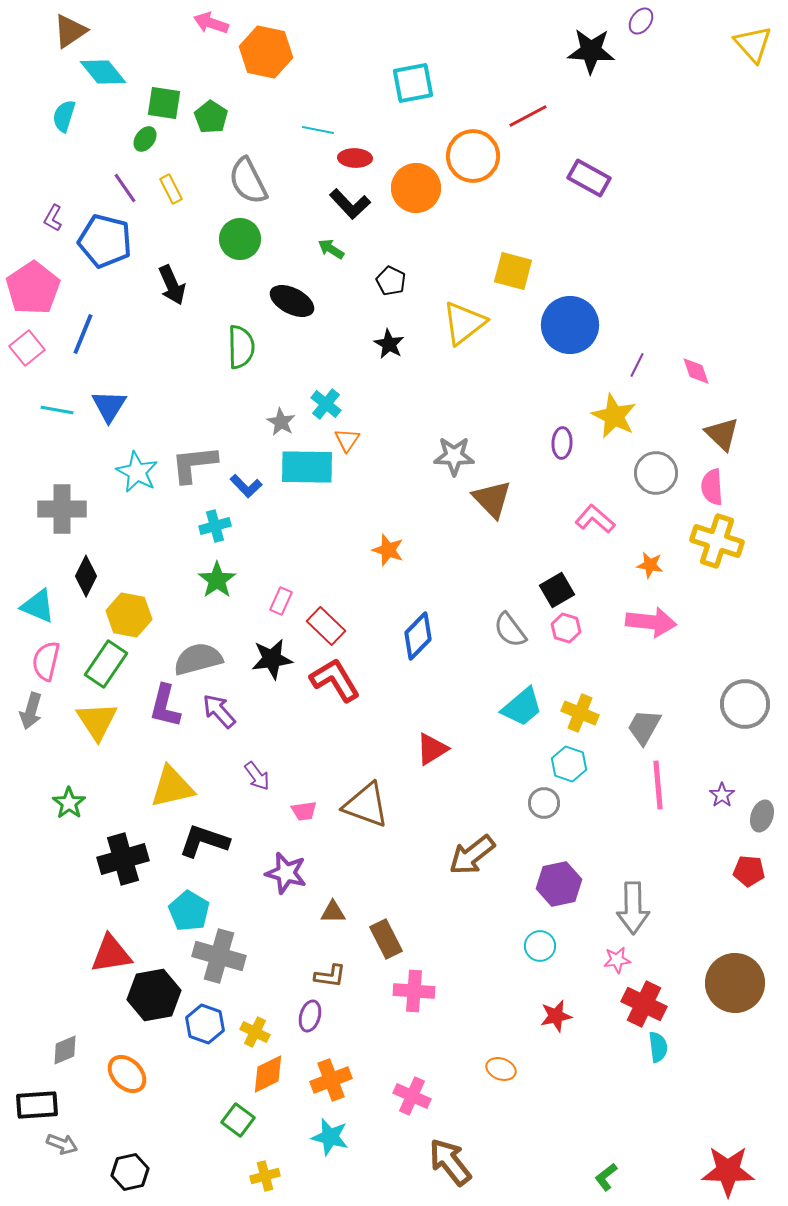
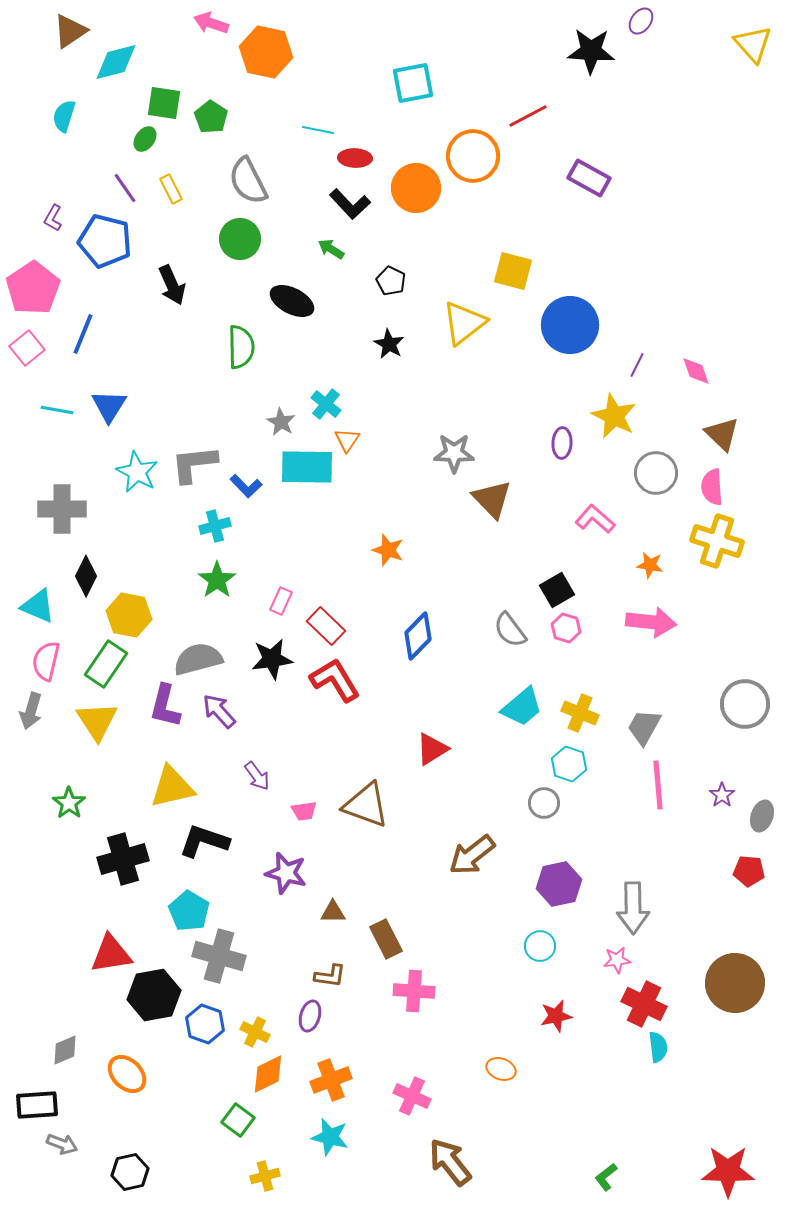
cyan diamond at (103, 72): moved 13 px right, 10 px up; rotated 66 degrees counterclockwise
gray star at (454, 456): moved 3 px up
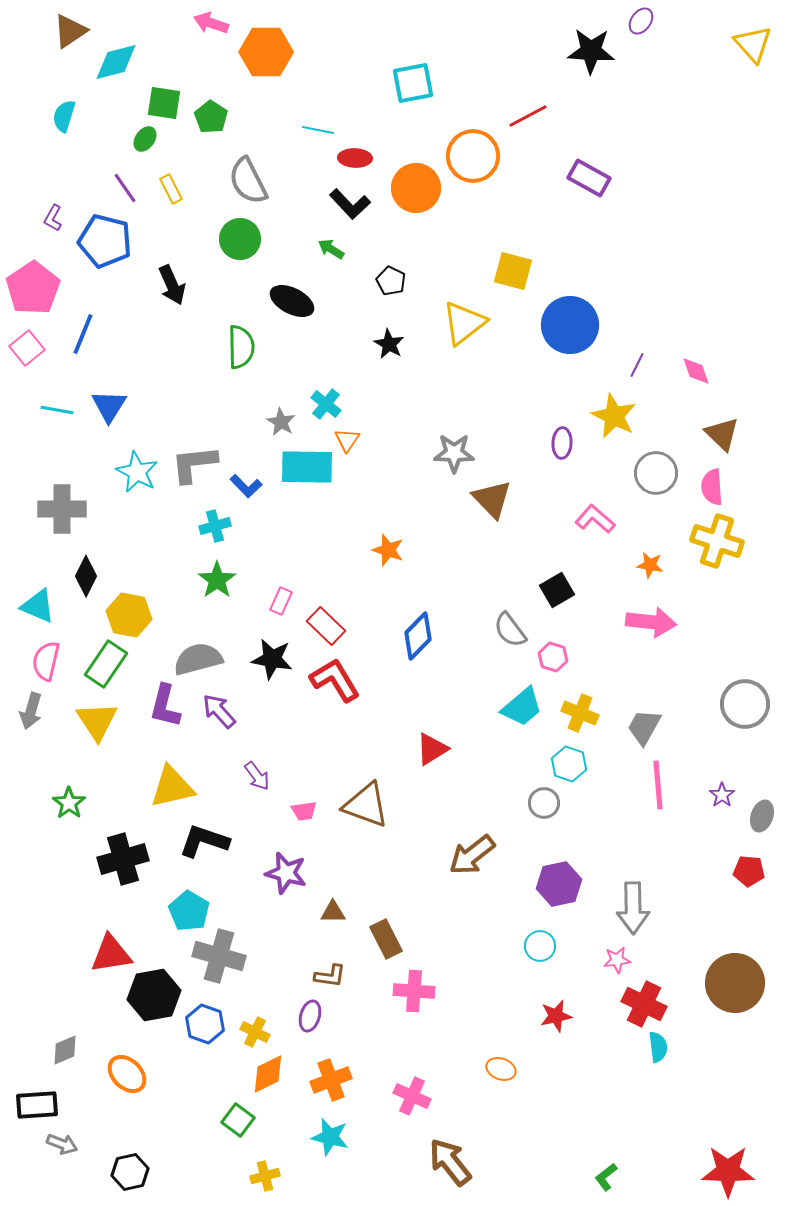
orange hexagon at (266, 52): rotated 12 degrees counterclockwise
pink hexagon at (566, 628): moved 13 px left, 29 px down
black star at (272, 659): rotated 18 degrees clockwise
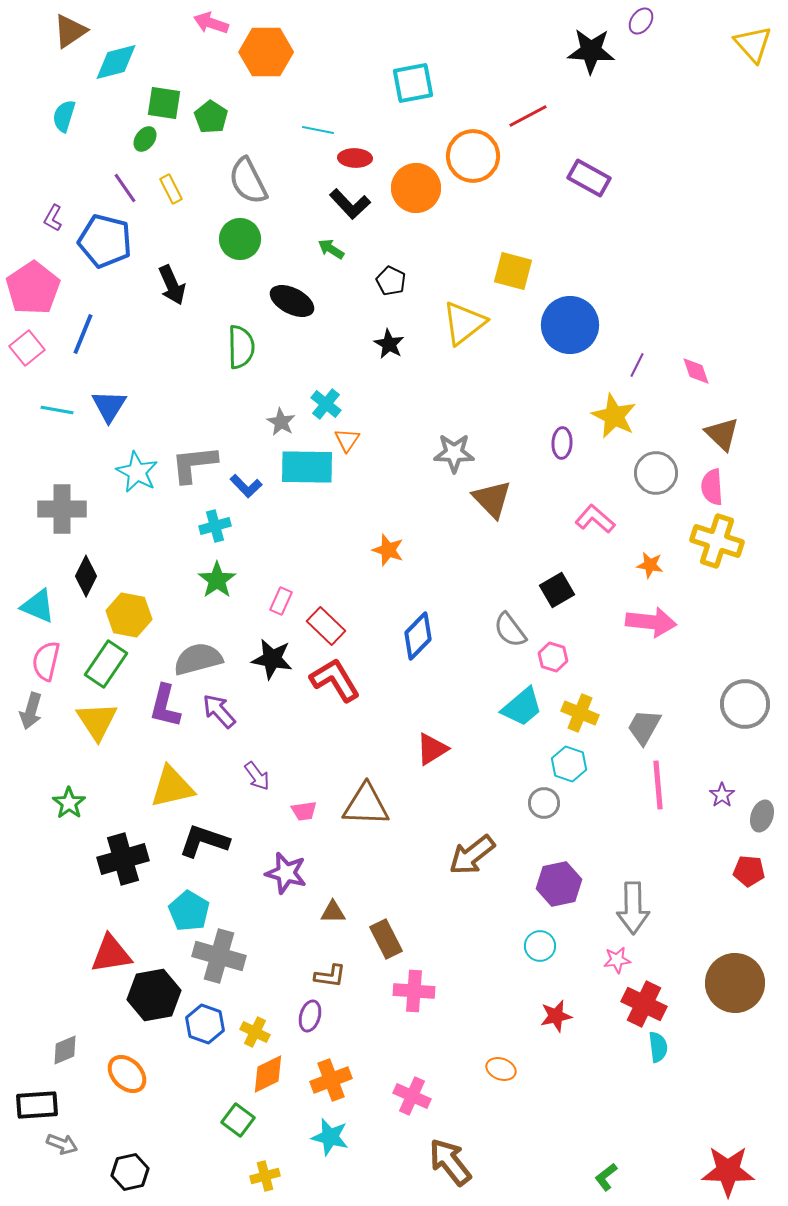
brown triangle at (366, 805): rotated 18 degrees counterclockwise
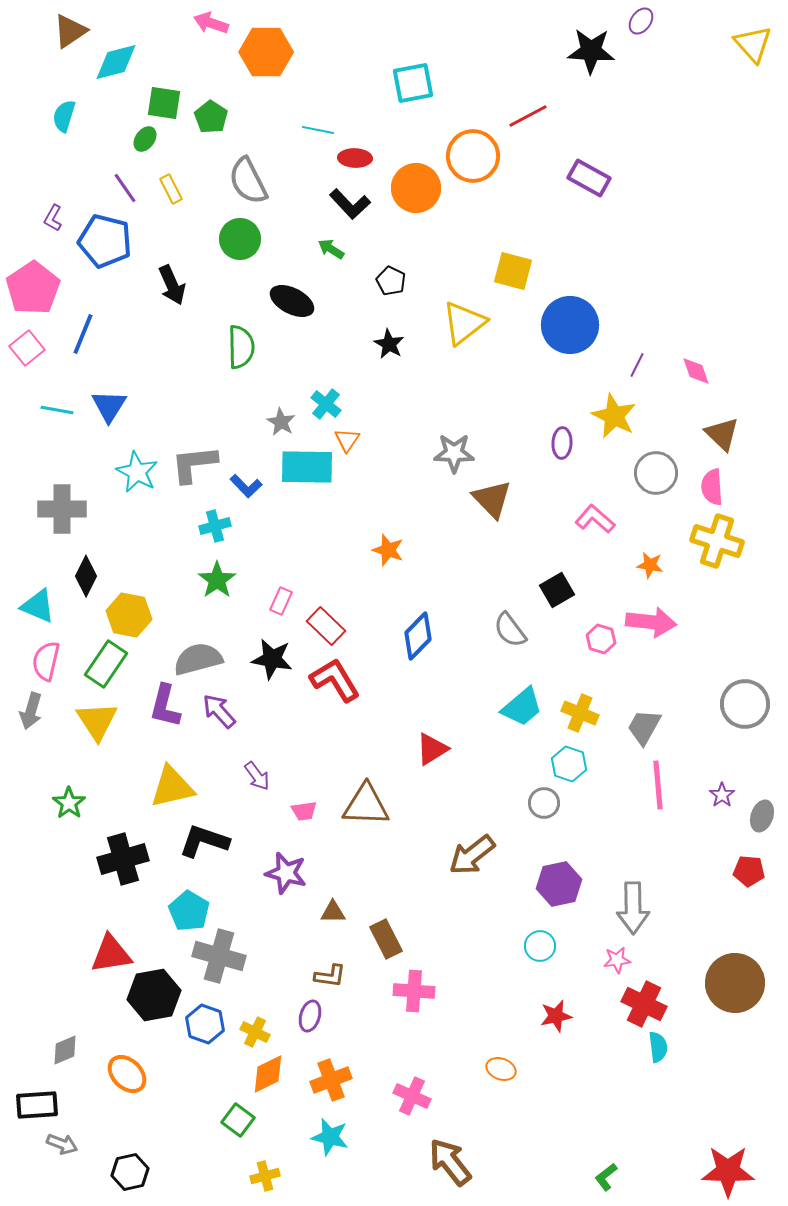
pink hexagon at (553, 657): moved 48 px right, 18 px up
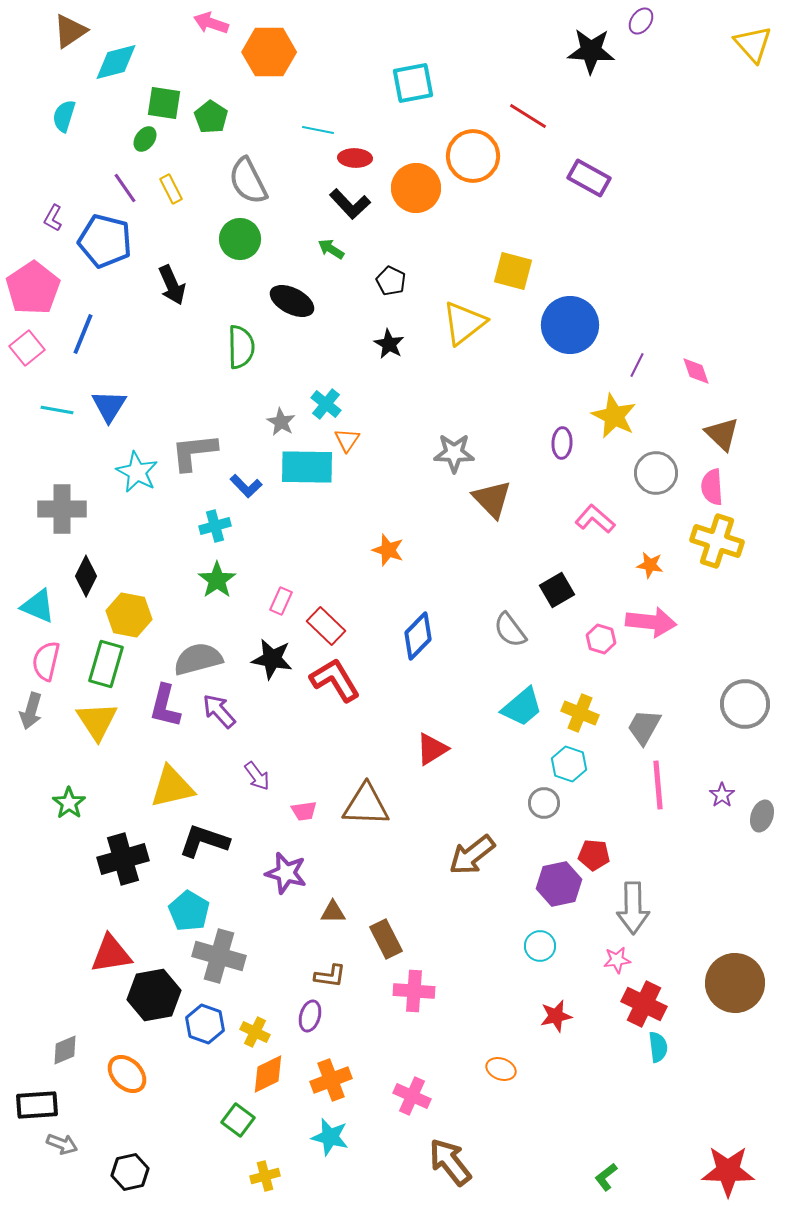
orange hexagon at (266, 52): moved 3 px right
red line at (528, 116): rotated 60 degrees clockwise
gray L-shape at (194, 464): moved 12 px up
green rectangle at (106, 664): rotated 18 degrees counterclockwise
red pentagon at (749, 871): moved 155 px left, 16 px up
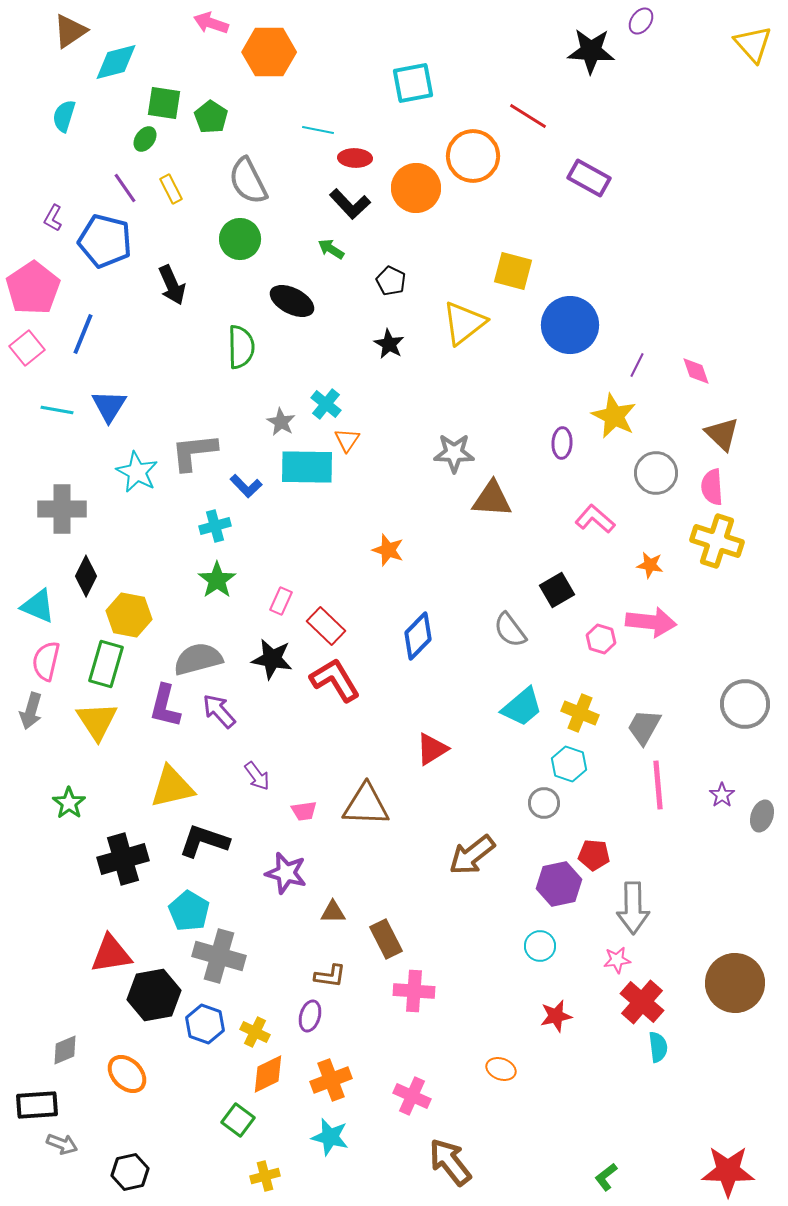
brown triangle at (492, 499): rotated 42 degrees counterclockwise
red cross at (644, 1004): moved 2 px left, 2 px up; rotated 15 degrees clockwise
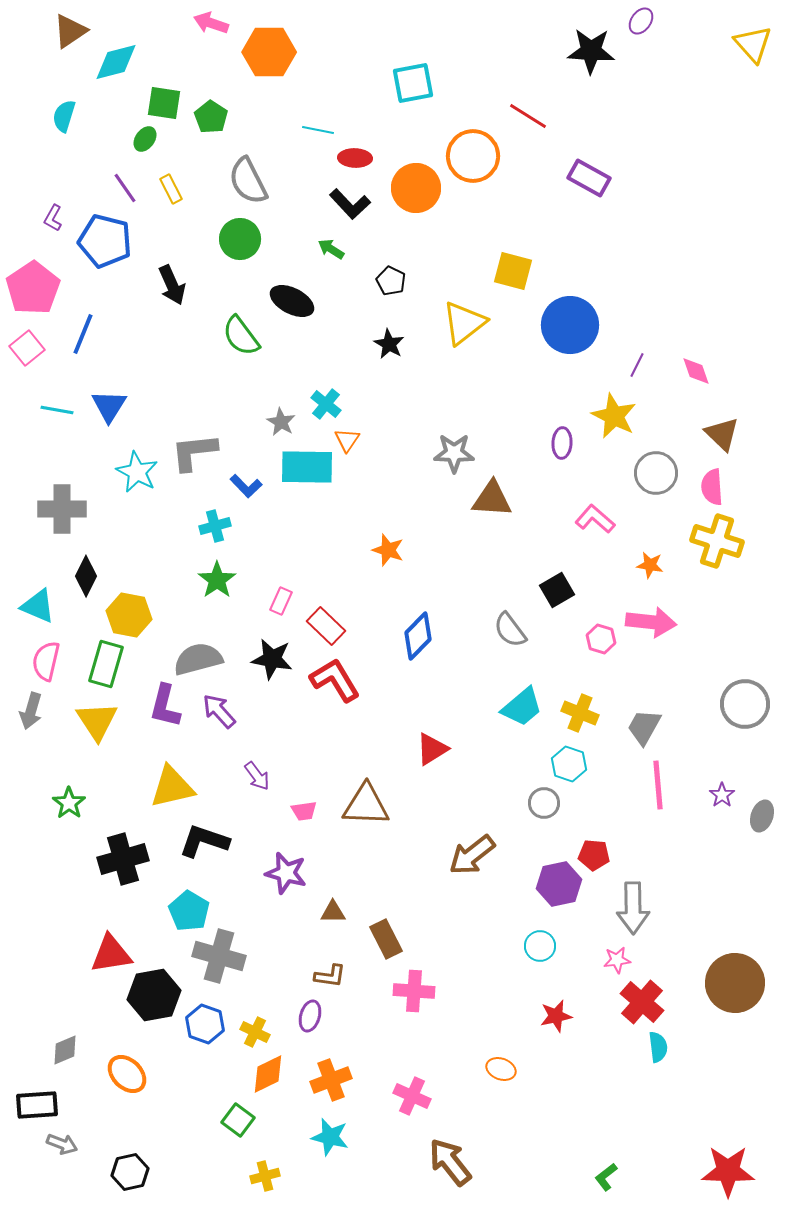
green semicircle at (241, 347): moved 11 px up; rotated 144 degrees clockwise
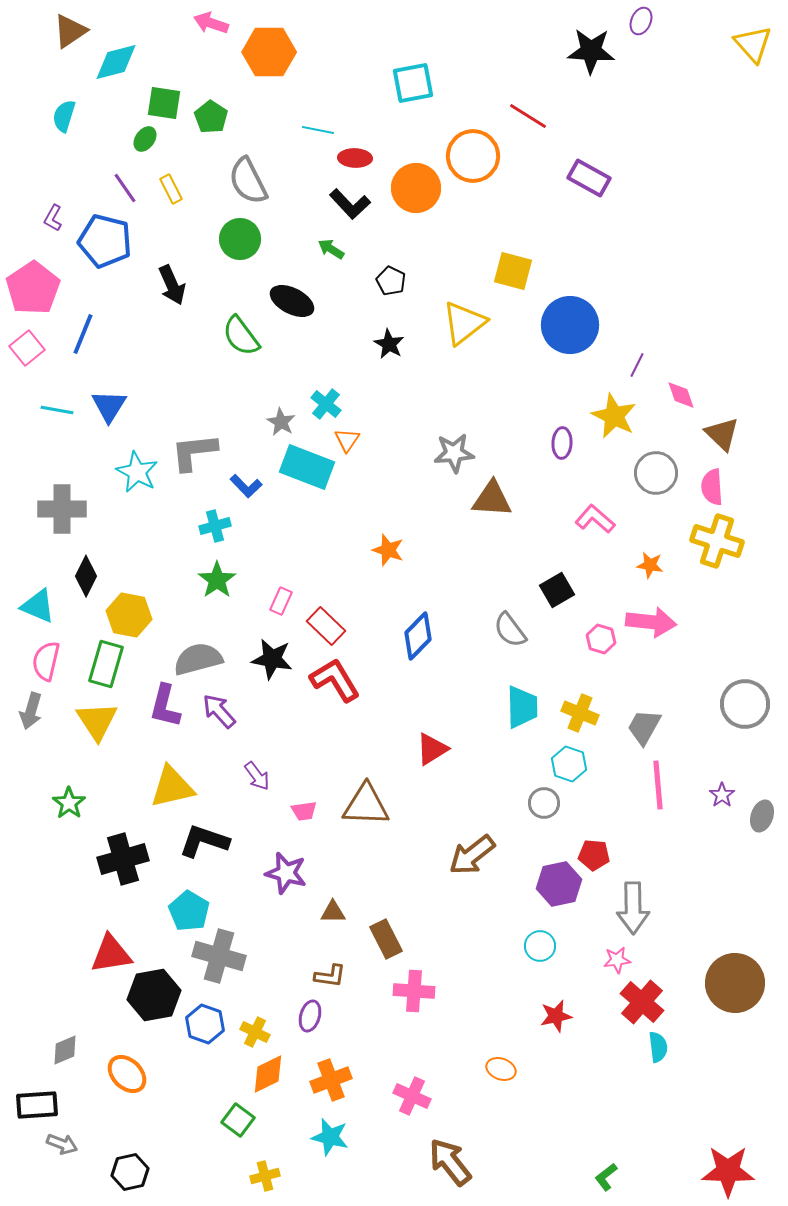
purple ellipse at (641, 21): rotated 12 degrees counterclockwise
pink diamond at (696, 371): moved 15 px left, 24 px down
gray star at (454, 453): rotated 6 degrees counterclockwise
cyan rectangle at (307, 467): rotated 20 degrees clockwise
cyan trapezoid at (522, 707): rotated 51 degrees counterclockwise
